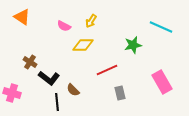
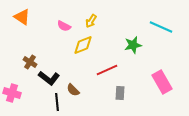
yellow diamond: rotated 20 degrees counterclockwise
gray rectangle: rotated 16 degrees clockwise
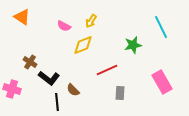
cyan line: rotated 40 degrees clockwise
pink cross: moved 4 px up
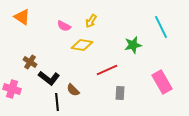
yellow diamond: moved 1 px left; rotated 30 degrees clockwise
